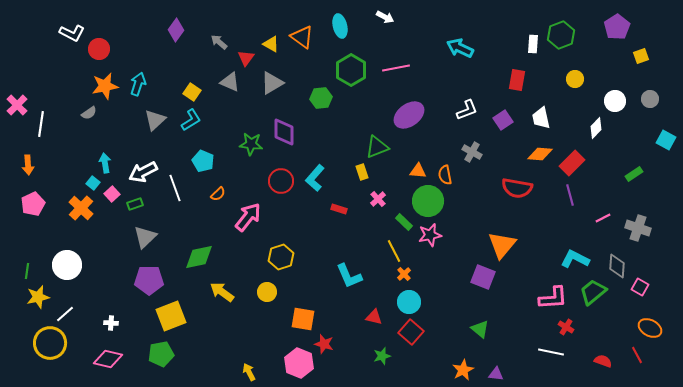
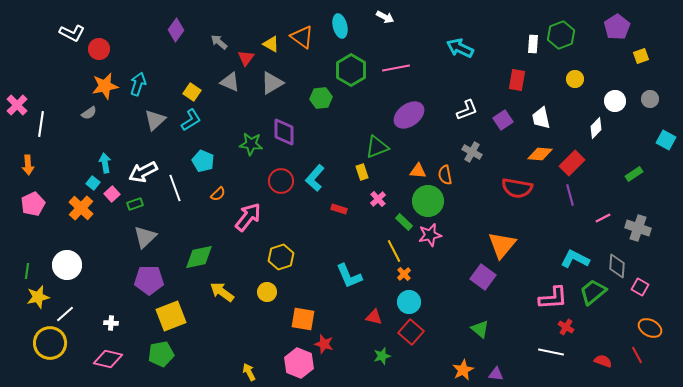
purple square at (483, 277): rotated 15 degrees clockwise
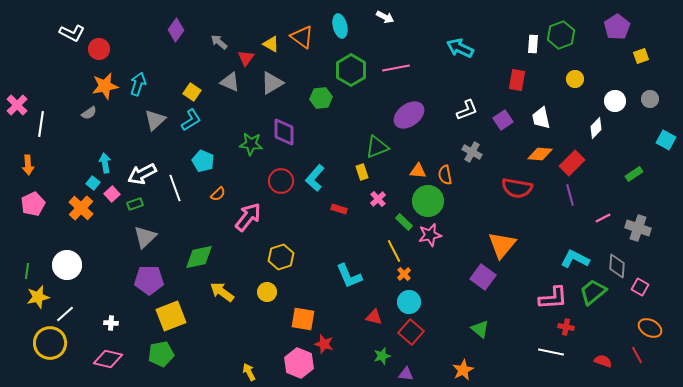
white arrow at (143, 172): moved 1 px left, 2 px down
red cross at (566, 327): rotated 21 degrees counterclockwise
purple triangle at (496, 374): moved 90 px left
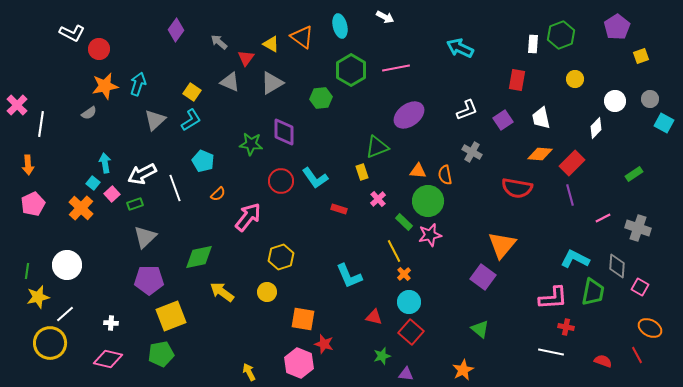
cyan square at (666, 140): moved 2 px left, 17 px up
cyan L-shape at (315, 178): rotated 76 degrees counterclockwise
green trapezoid at (593, 292): rotated 140 degrees clockwise
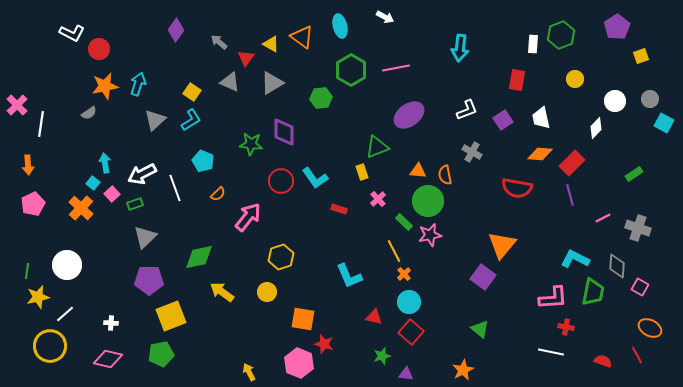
cyan arrow at (460, 48): rotated 108 degrees counterclockwise
yellow circle at (50, 343): moved 3 px down
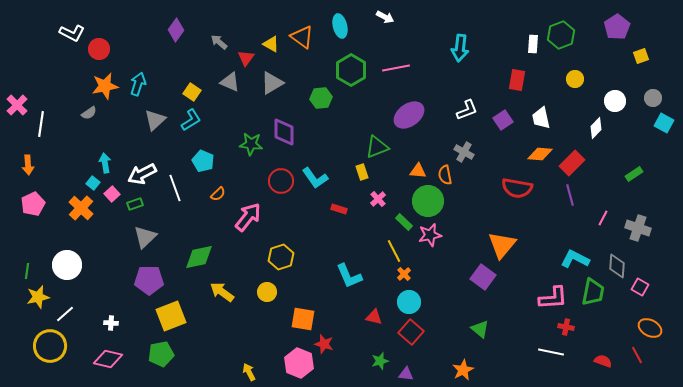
gray circle at (650, 99): moved 3 px right, 1 px up
gray cross at (472, 152): moved 8 px left
pink line at (603, 218): rotated 35 degrees counterclockwise
green star at (382, 356): moved 2 px left, 5 px down
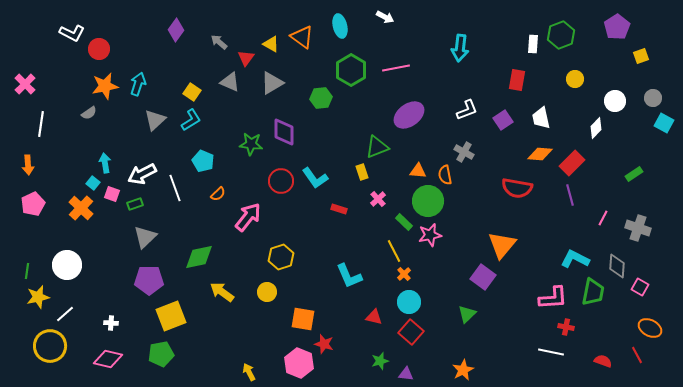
pink cross at (17, 105): moved 8 px right, 21 px up
pink square at (112, 194): rotated 28 degrees counterclockwise
green triangle at (480, 329): moved 13 px left, 15 px up; rotated 36 degrees clockwise
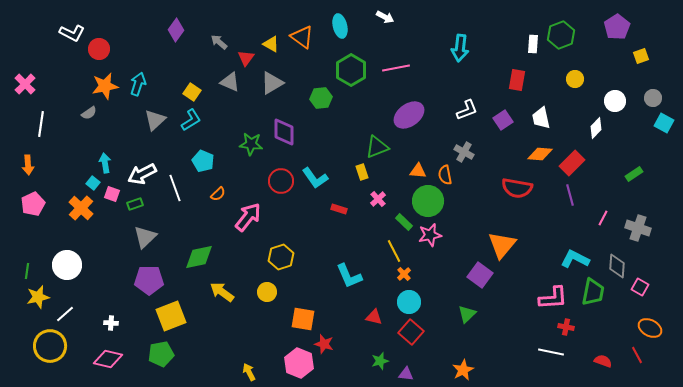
purple square at (483, 277): moved 3 px left, 2 px up
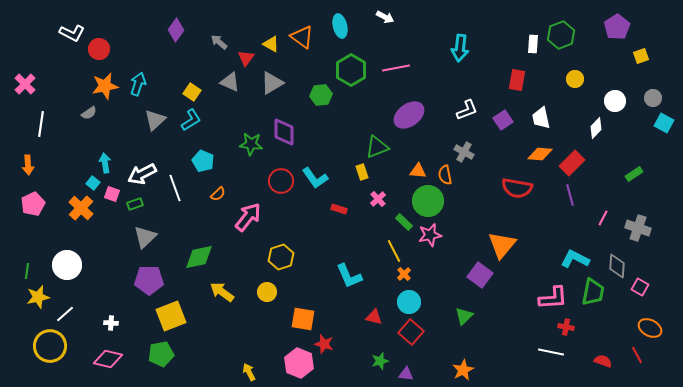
green hexagon at (321, 98): moved 3 px up
green triangle at (467, 314): moved 3 px left, 2 px down
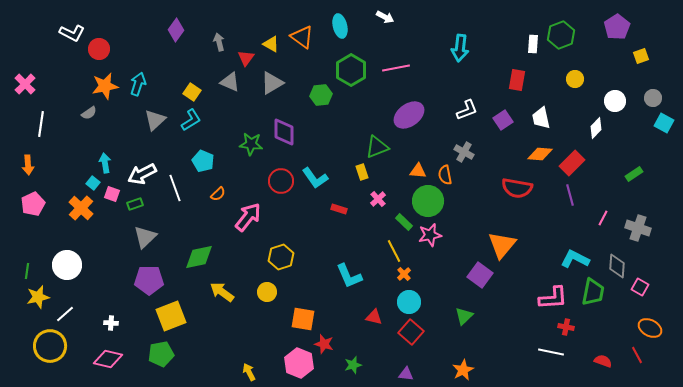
gray arrow at (219, 42): rotated 36 degrees clockwise
green star at (380, 361): moved 27 px left, 4 px down
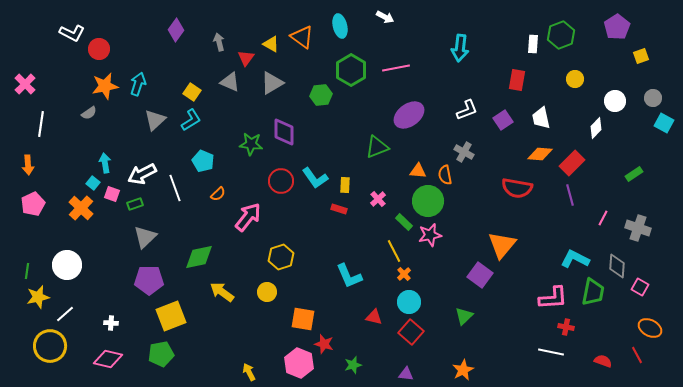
yellow rectangle at (362, 172): moved 17 px left, 13 px down; rotated 21 degrees clockwise
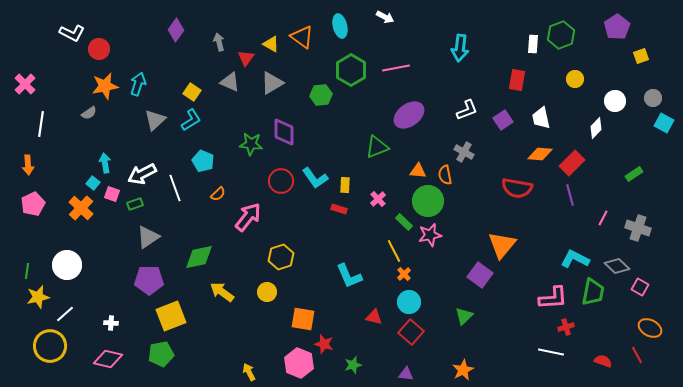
gray triangle at (145, 237): moved 3 px right; rotated 10 degrees clockwise
gray diamond at (617, 266): rotated 50 degrees counterclockwise
red cross at (566, 327): rotated 28 degrees counterclockwise
